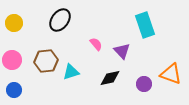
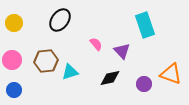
cyan triangle: moved 1 px left
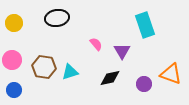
black ellipse: moved 3 px left, 2 px up; rotated 45 degrees clockwise
purple triangle: rotated 12 degrees clockwise
brown hexagon: moved 2 px left, 6 px down; rotated 15 degrees clockwise
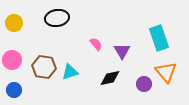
cyan rectangle: moved 14 px right, 13 px down
orange triangle: moved 5 px left, 2 px up; rotated 30 degrees clockwise
